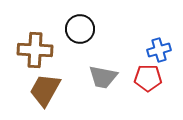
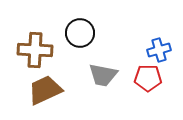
black circle: moved 4 px down
gray trapezoid: moved 2 px up
brown trapezoid: rotated 36 degrees clockwise
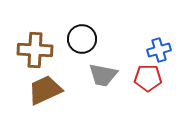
black circle: moved 2 px right, 6 px down
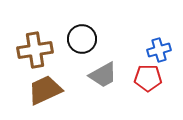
brown cross: rotated 12 degrees counterclockwise
gray trapezoid: rotated 40 degrees counterclockwise
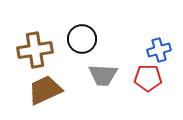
gray trapezoid: rotated 32 degrees clockwise
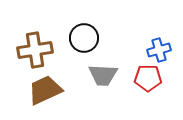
black circle: moved 2 px right, 1 px up
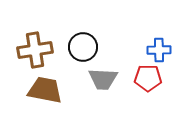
black circle: moved 1 px left, 9 px down
blue cross: rotated 15 degrees clockwise
gray trapezoid: moved 4 px down
brown trapezoid: rotated 36 degrees clockwise
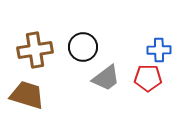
gray trapezoid: moved 3 px right, 1 px up; rotated 40 degrees counterclockwise
brown trapezoid: moved 18 px left, 5 px down; rotated 6 degrees clockwise
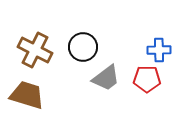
brown cross: rotated 36 degrees clockwise
red pentagon: moved 1 px left, 1 px down
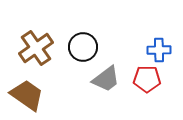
brown cross: moved 1 px right, 2 px up; rotated 28 degrees clockwise
gray trapezoid: moved 1 px down
brown trapezoid: rotated 18 degrees clockwise
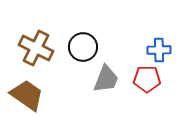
brown cross: rotated 28 degrees counterclockwise
gray trapezoid: rotated 32 degrees counterclockwise
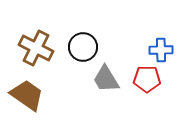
blue cross: moved 2 px right
gray trapezoid: rotated 128 degrees clockwise
